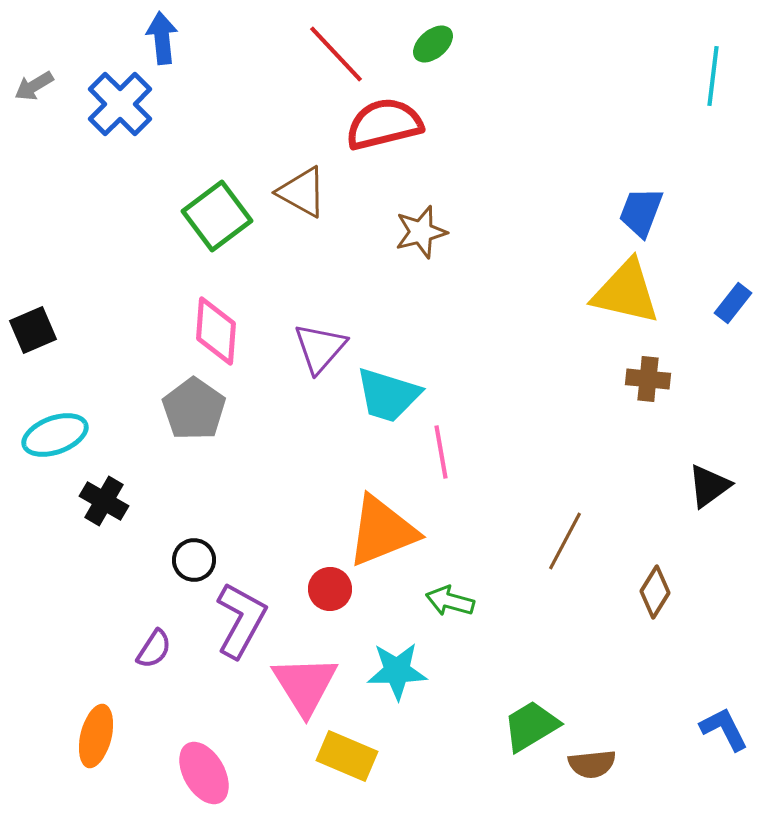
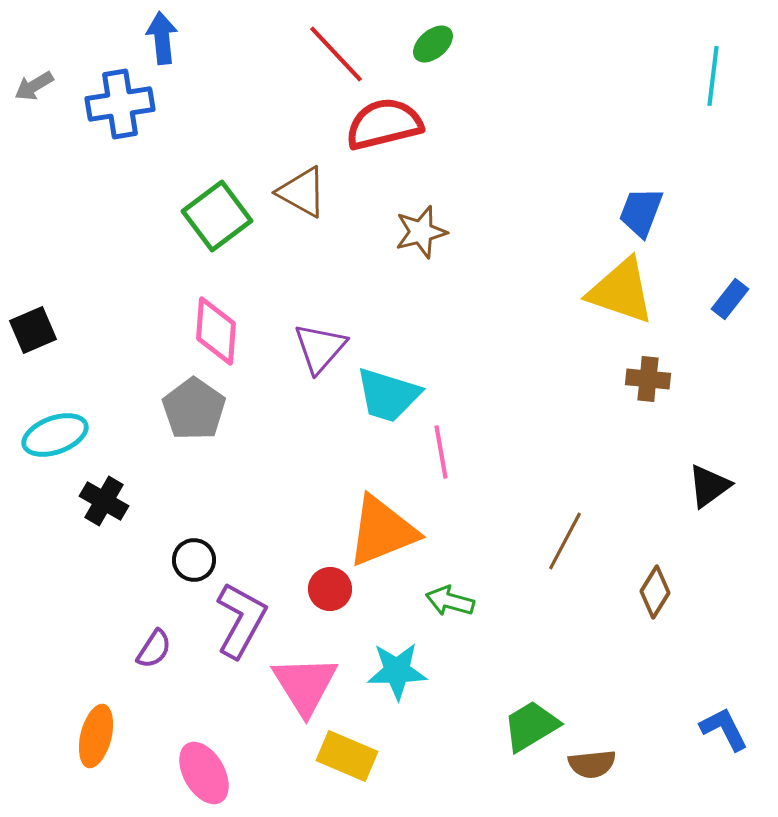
blue cross: rotated 36 degrees clockwise
yellow triangle: moved 5 px left, 1 px up; rotated 6 degrees clockwise
blue rectangle: moved 3 px left, 4 px up
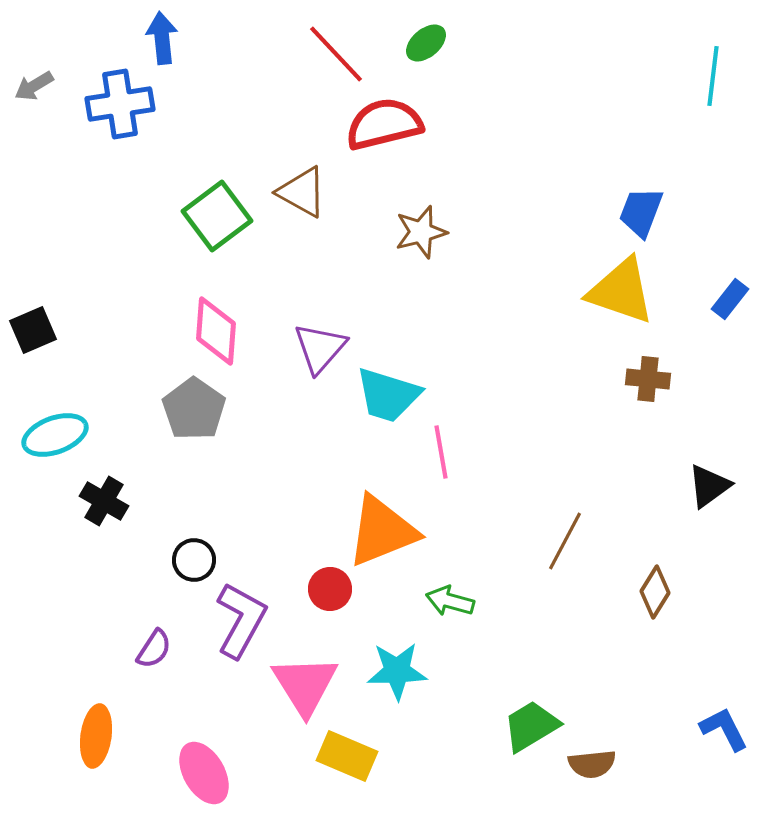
green ellipse: moved 7 px left, 1 px up
orange ellipse: rotated 6 degrees counterclockwise
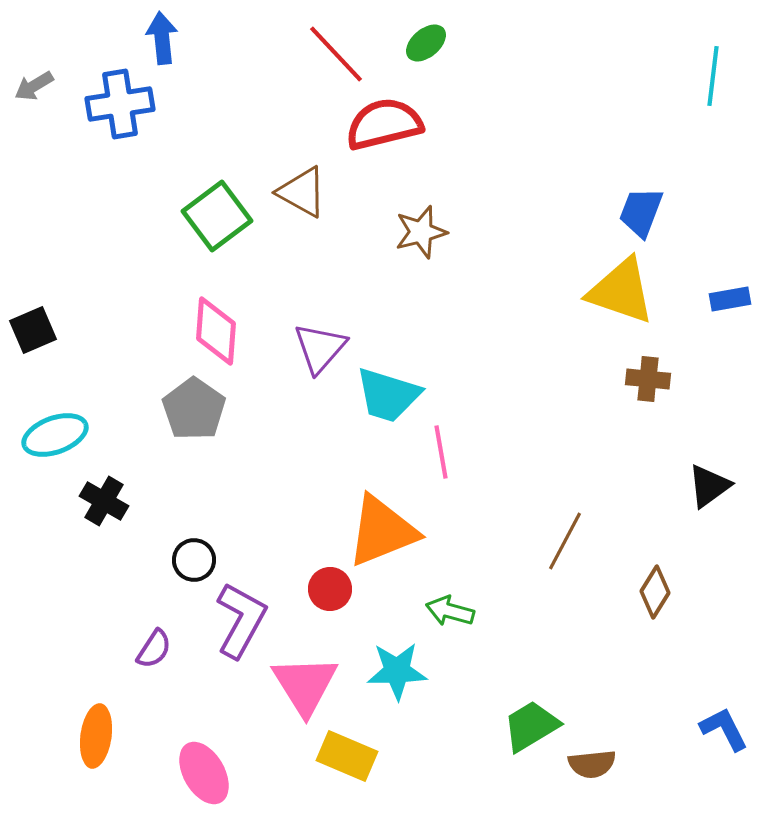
blue rectangle: rotated 42 degrees clockwise
green arrow: moved 10 px down
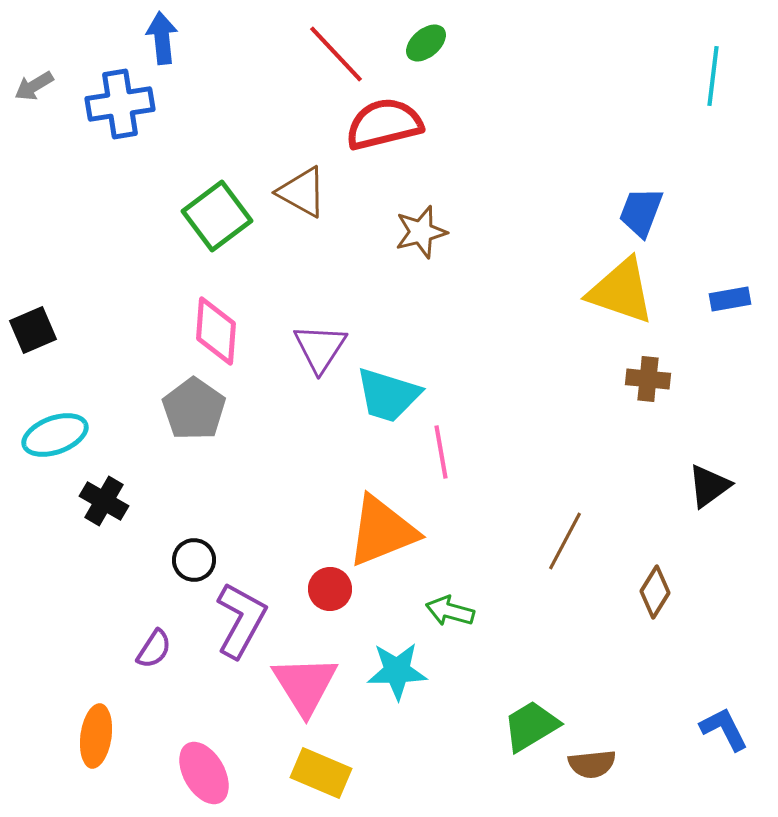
purple triangle: rotated 8 degrees counterclockwise
yellow rectangle: moved 26 px left, 17 px down
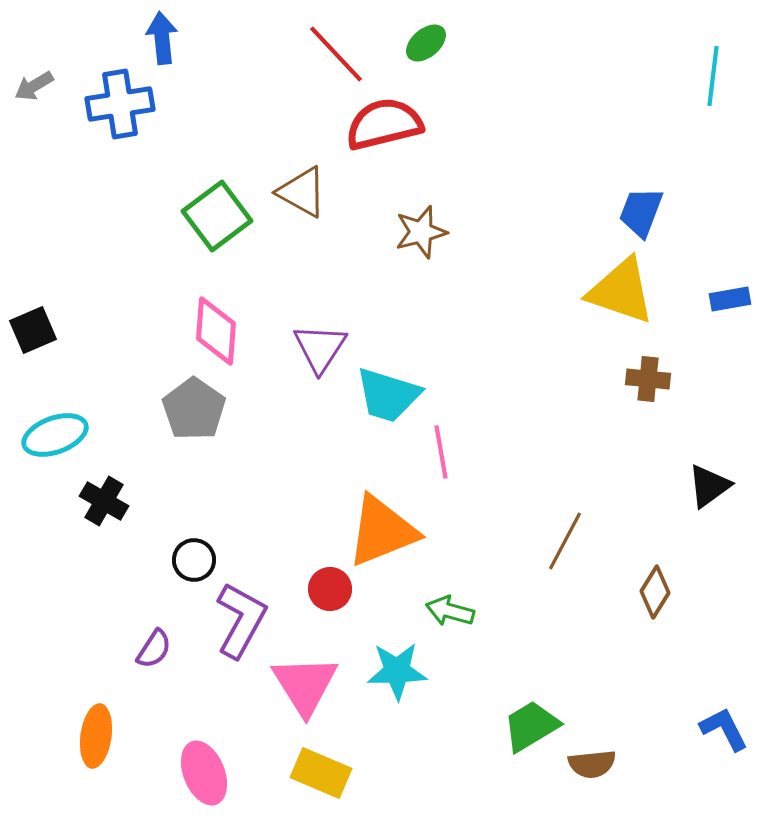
pink ellipse: rotated 8 degrees clockwise
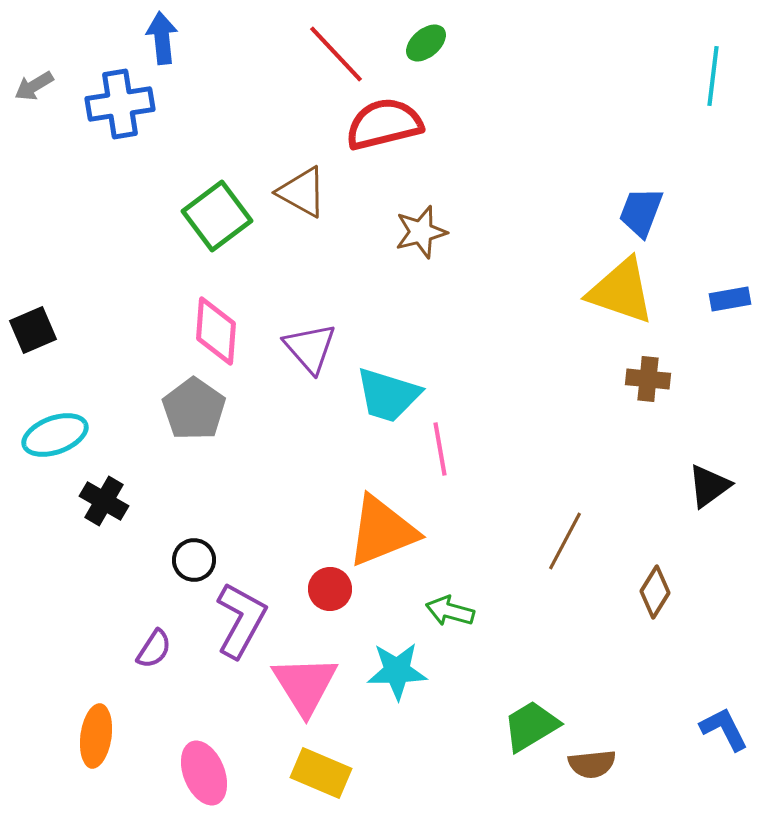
purple triangle: moved 10 px left; rotated 14 degrees counterclockwise
pink line: moved 1 px left, 3 px up
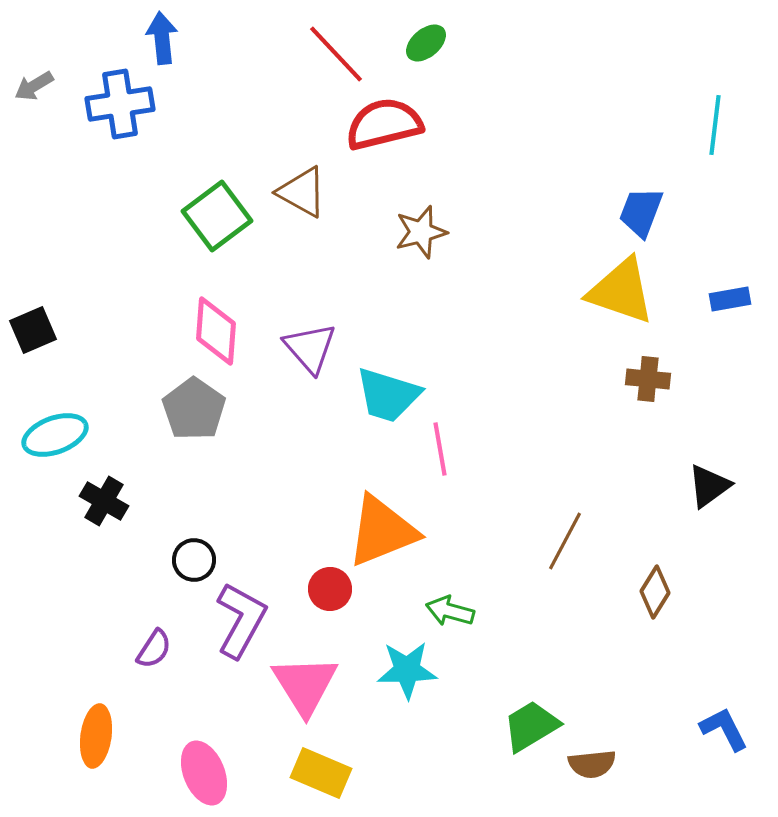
cyan line: moved 2 px right, 49 px down
cyan star: moved 10 px right, 1 px up
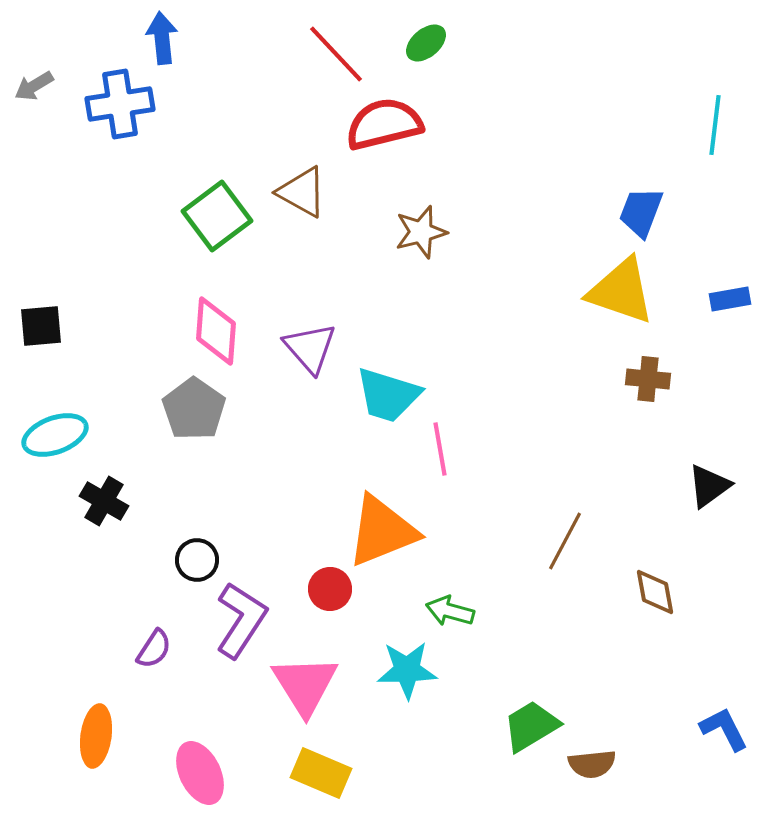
black square: moved 8 px right, 4 px up; rotated 18 degrees clockwise
black circle: moved 3 px right
brown diamond: rotated 42 degrees counterclockwise
purple L-shape: rotated 4 degrees clockwise
pink ellipse: moved 4 px left; rotated 4 degrees counterclockwise
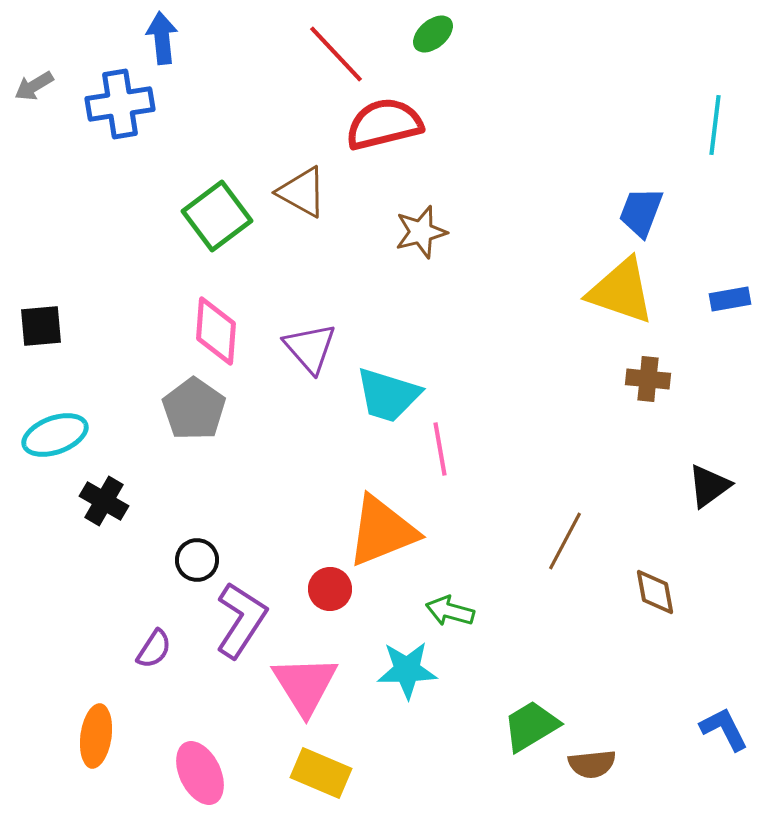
green ellipse: moved 7 px right, 9 px up
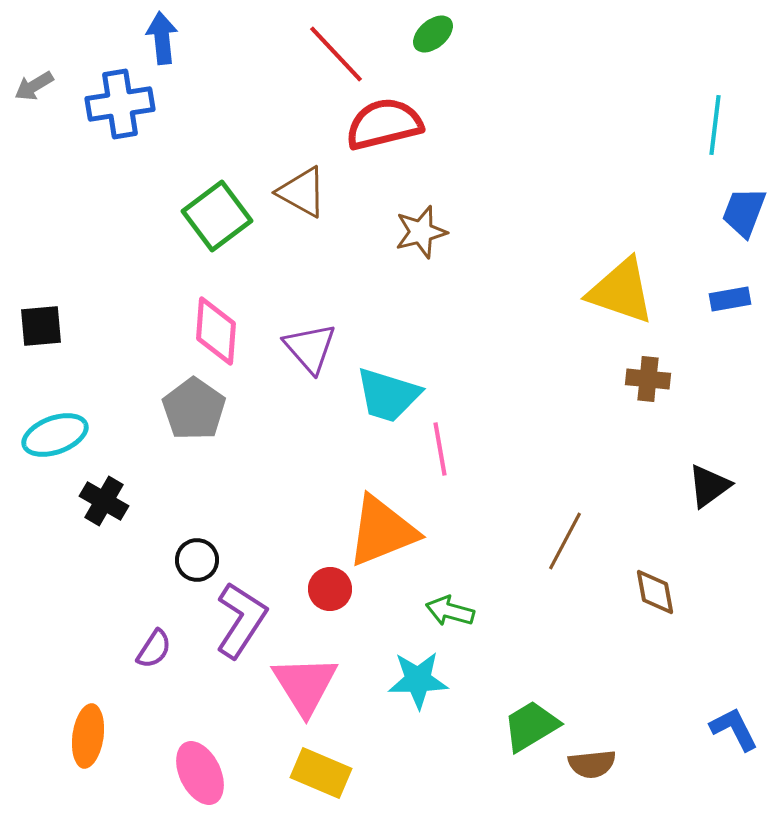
blue trapezoid: moved 103 px right
cyan star: moved 11 px right, 10 px down
blue L-shape: moved 10 px right
orange ellipse: moved 8 px left
